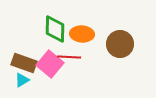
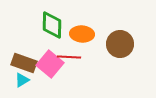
green diamond: moved 3 px left, 4 px up
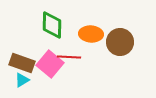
orange ellipse: moved 9 px right
brown circle: moved 2 px up
brown rectangle: moved 2 px left
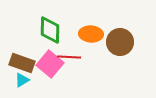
green diamond: moved 2 px left, 5 px down
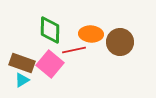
red line: moved 5 px right, 7 px up; rotated 15 degrees counterclockwise
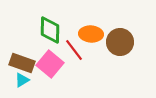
red line: rotated 65 degrees clockwise
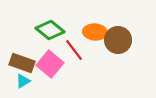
green diamond: rotated 52 degrees counterclockwise
orange ellipse: moved 4 px right, 2 px up
brown circle: moved 2 px left, 2 px up
cyan triangle: moved 1 px right, 1 px down
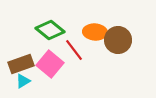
brown rectangle: moved 1 px left, 1 px down; rotated 40 degrees counterclockwise
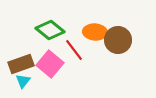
cyan triangle: rotated 21 degrees counterclockwise
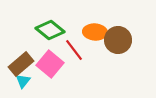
brown rectangle: rotated 20 degrees counterclockwise
